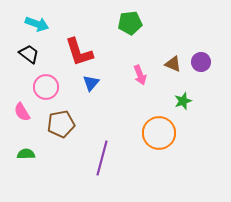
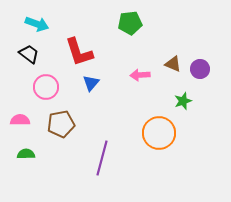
purple circle: moved 1 px left, 7 px down
pink arrow: rotated 108 degrees clockwise
pink semicircle: moved 2 px left, 8 px down; rotated 120 degrees clockwise
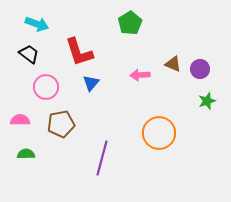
green pentagon: rotated 25 degrees counterclockwise
green star: moved 24 px right
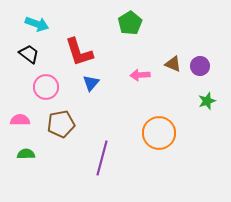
purple circle: moved 3 px up
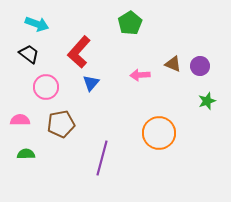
red L-shape: rotated 60 degrees clockwise
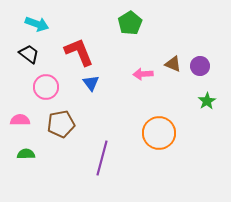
red L-shape: rotated 116 degrees clockwise
pink arrow: moved 3 px right, 1 px up
blue triangle: rotated 18 degrees counterclockwise
green star: rotated 12 degrees counterclockwise
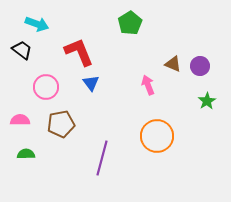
black trapezoid: moved 7 px left, 4 px up
pink arrow: moved 5 px right, 11 px down; rotated 72 degrees clockwise
orange circle: moved 2 px left, 3 px down
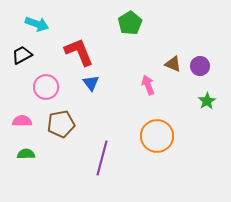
black trapezoid: moved 5 px down; rotated 65 degrees counterclockwise
pink semicircle: moved 2 px right, 1 px down
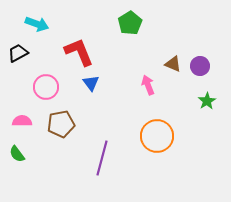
black trapezoid: moved 4 px left, 2 px up
green semicircle: moved 9 px left; rotated 126 degrees counterclockwise
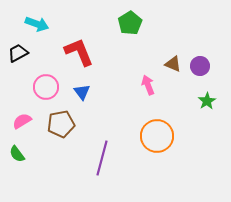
blue triangle: moved 9 px left, 9 px down
pink semicircle: rotated 30 degrees counterclockwise
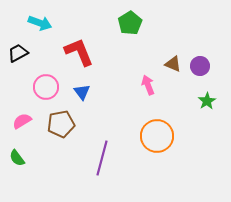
cyan arrow: moved 3 px right, 1 px up
green semicircle: moved 4 px down
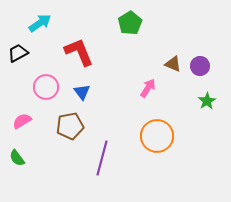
cyan arrow: rotated 55 degrees counterclockwise
pink arrow: moved 3 px down; rotated 54 degrees clockwise
brown pentagon: moved 9 px right, 2 px down
